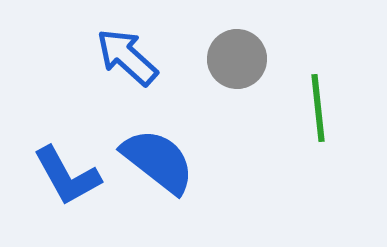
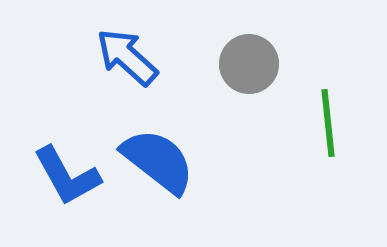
gray circle: moved 12 px right, 5 px down
green line: moved 10 px right, 15 px down
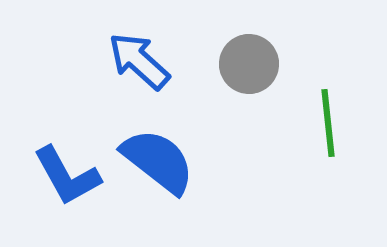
blue arrow: moved 12 px right, 4 px down
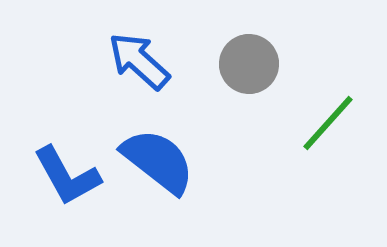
green line: rotated 48 degrees clockwise
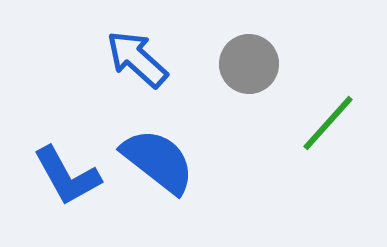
blue arrow: moved 2 px left, 2 px up
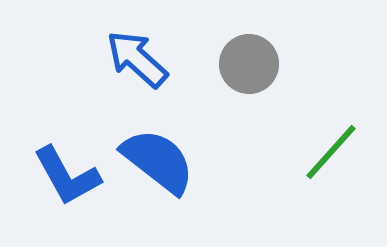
green line: moved 3 px right, 29 px down
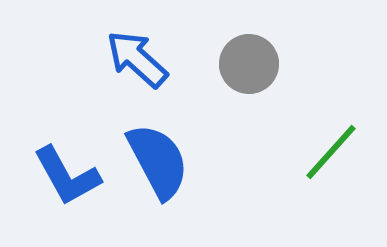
blue semicircle: rotated 24 degrees clockwise
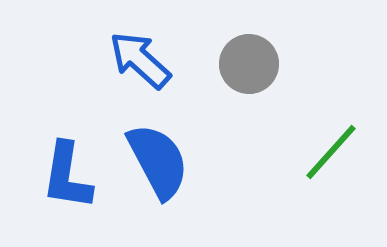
blue arrow: moved 3 px right, 1 px down
blue L-shape: rotated 38 degrees clockwise
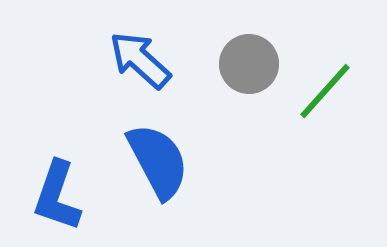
green line: moved 6 px left, 61 px up
blue L-shape: moved 10 px left, 20 px down; rotated 10 degrees clockwise
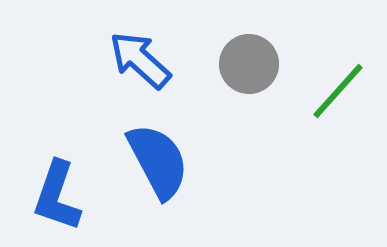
green line: moved 13 px right
